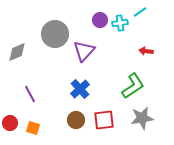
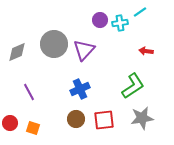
gray circle: moved 1 px left, 10 px down
purple triangle: moved 1 px up
blue cross: rotated 18 degrees clockwise
purple line: moved 1 px left, 2 px up
brown circle: moved 1 px up
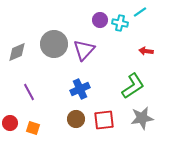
cyan cross: rotated 21 degrees clockwise
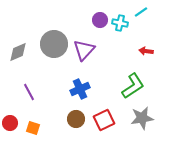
cyan line: moved 1 px right
gray diamond: moved 1 px right
red square: rotated 20 degrees counterclockwise
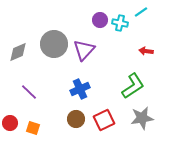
purple line: rotated 18 degrees counterclockwise
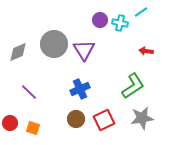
purple triangle: rotated 15 degrees counterclockwise
